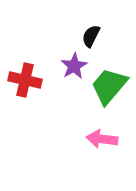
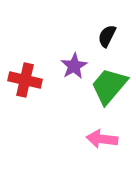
black semicircle: moved 16 px right
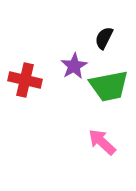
black semicircle: moved 3 px left, 2 px down
green trapezoid: rotated 141 degrees counterclockwise
pink arrow: moved 3 px down; rotated 36 degrees clockwise
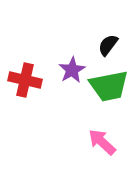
black semicircle: moved 4 px right, 7 px down; rotated 10 degrees clockwise
purple star: moved 2 px left, 4 px down
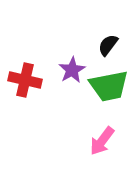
pink arrow: moved 1 px up; rotated 96 degrees counterclockwise
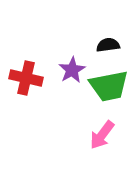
black semicircle: rotated 45 degrees clockwise
red cross: moved 1 px right, 2 px up
pink arrow: moved 6 px up
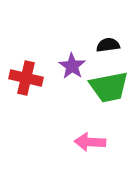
purple star: moved 4 px up; rotated 8 degrees counterclockwise
green trapezoid: moved 1 px down
pink arrow: moved 12 px left, 7 px down; rotated 56 degrees clockwise
